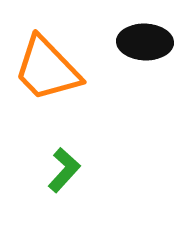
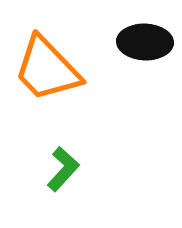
green L-shape: moved 1 px left, 1 px up
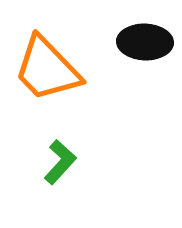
green L-shape: moved 3 px left, 7 px up
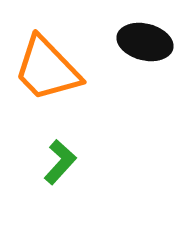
black ellipse: rotated 12 degrees clockwise
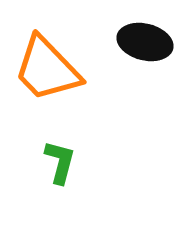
green L-shape: rotated 27 degrees counterclockwise
